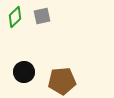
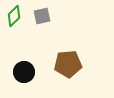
green diamond: moved 1 px left, 1 px up
brown pentagon: moved 6 px right, 17 px up
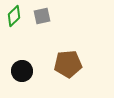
black circle: moved 2 px left, 1 px up
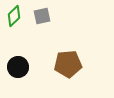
black circle: moved 4 px left, 4 px up
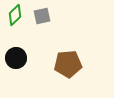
green diamond: moved 1 px right, 1 px up
black circle: moved 2 px left, 9 px up
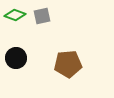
green diamond: rotated 65 degrees clockwise
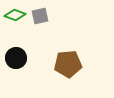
gray square: moved 2 px left
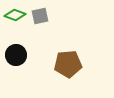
black circle: moved 3 px up
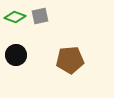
green diamond: moved 2 px down
brown pentagon: moved 2 px right, 4 px up
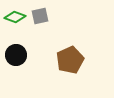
brown pentagon: rotated 20 degrees counterclockwise
